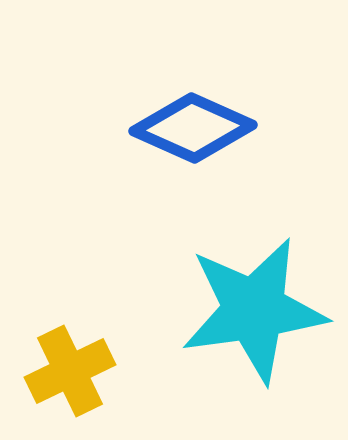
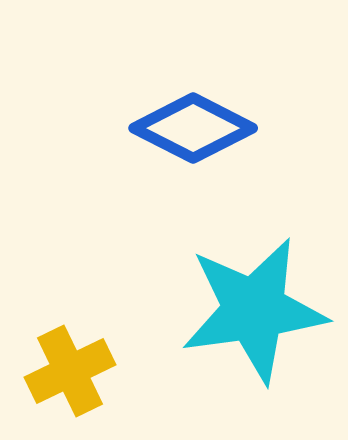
blue diamond: rotated 3 degrees clockwise
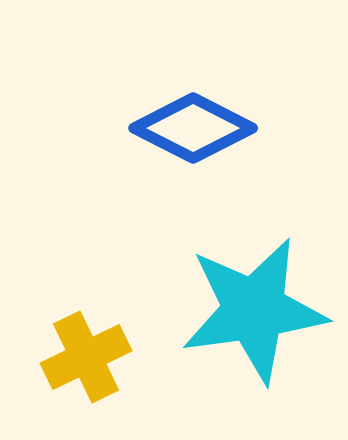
yellow cross: moved 16 px right, 14 px up
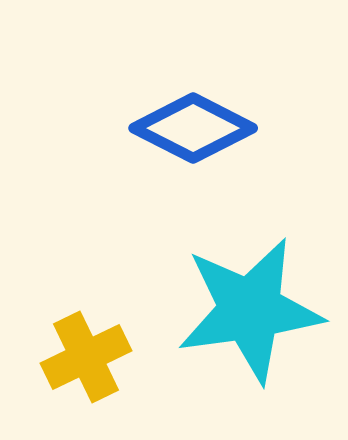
cyan star: moved 4 px left
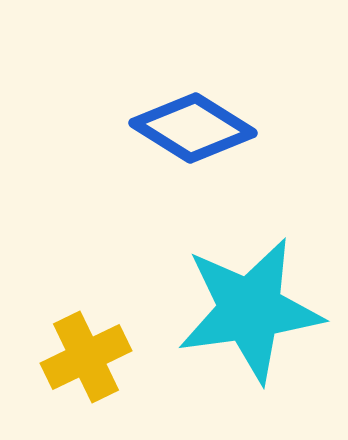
blue diamond: rotated 5 degrees clockwise
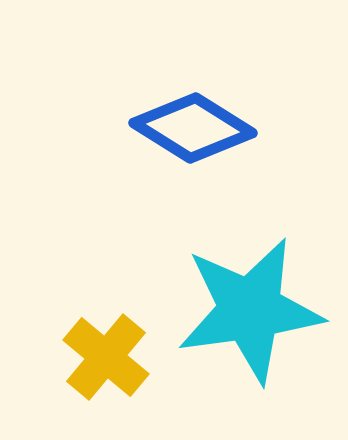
yellow cross: moved 20 px right; rotated 24 degrees counterclockwise
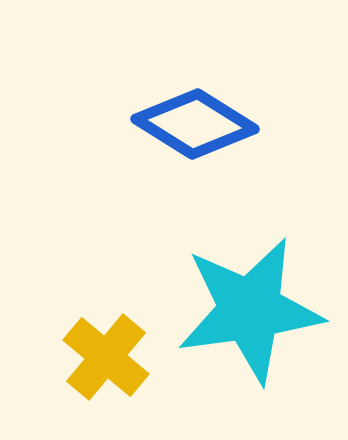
blue diamond: moved 2 px right, 4 px up
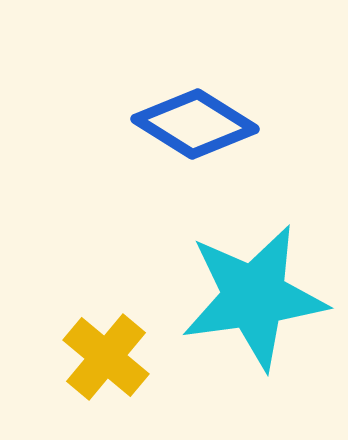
cyan star: moved 4 px right, 13 px up
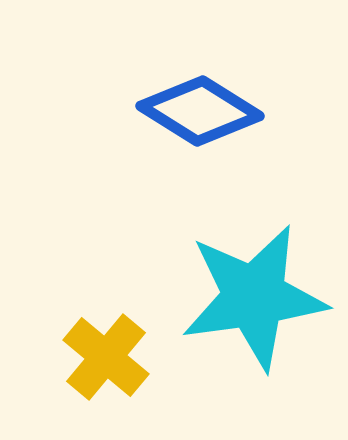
blue diamond: moved 5 px right, 13 px up
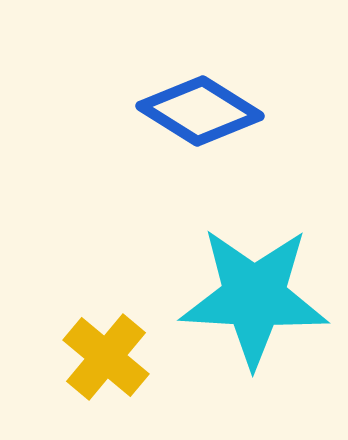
cyan star: rotated 11 degrees clockwise
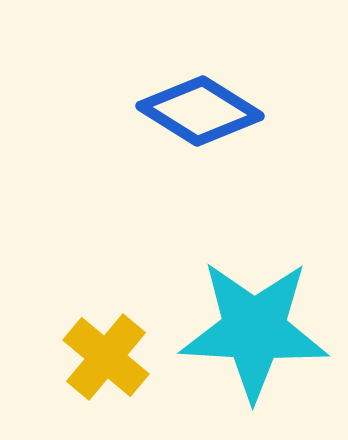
cyan star: moved 33 px down
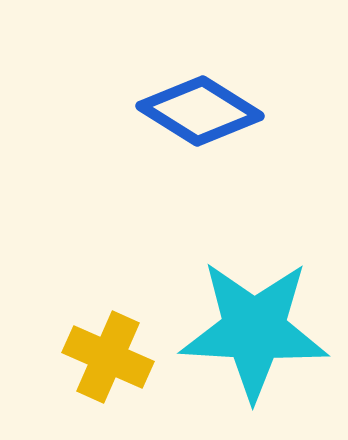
yellow cross: moved 2 px right; rotated 16 degrees counterclockwise
